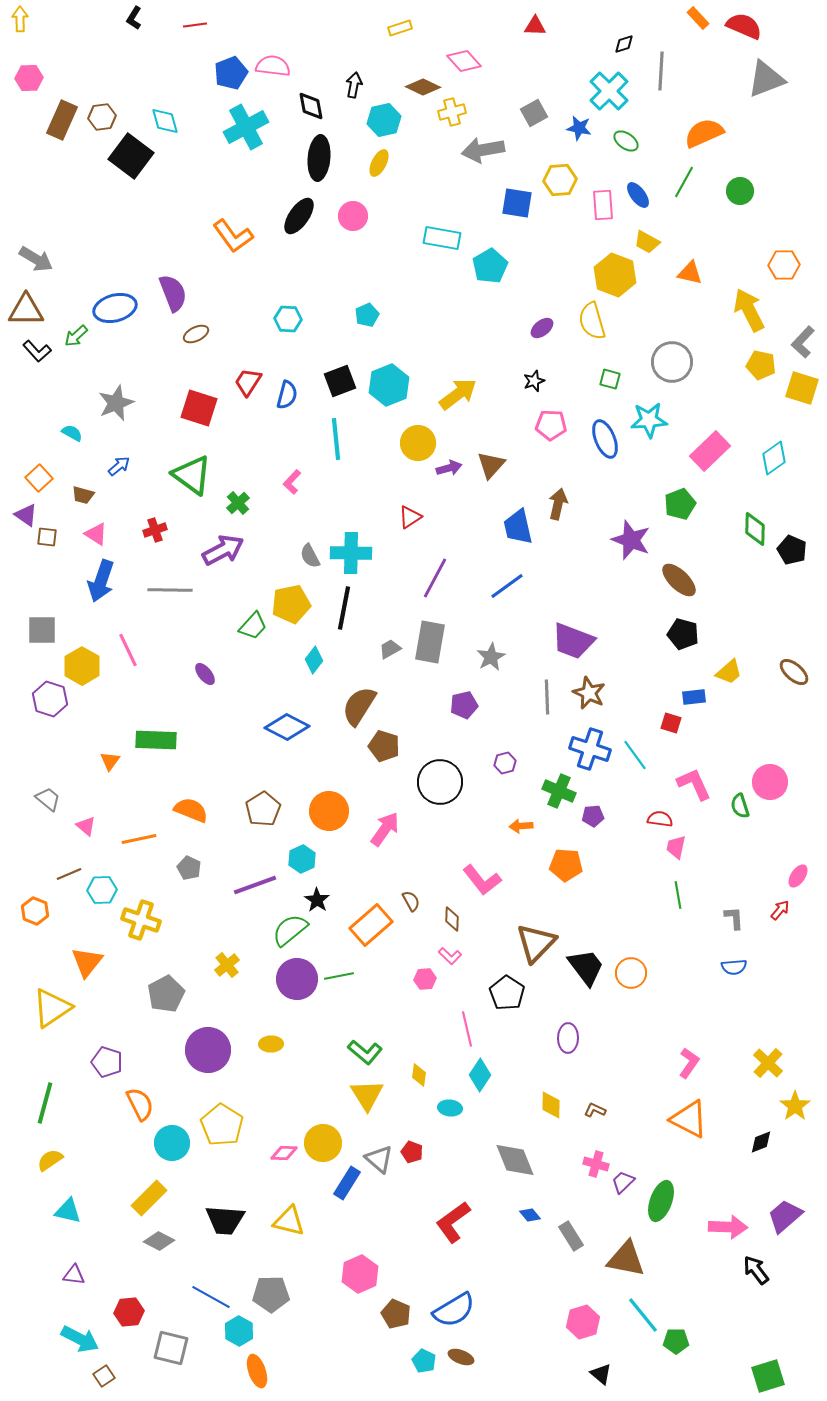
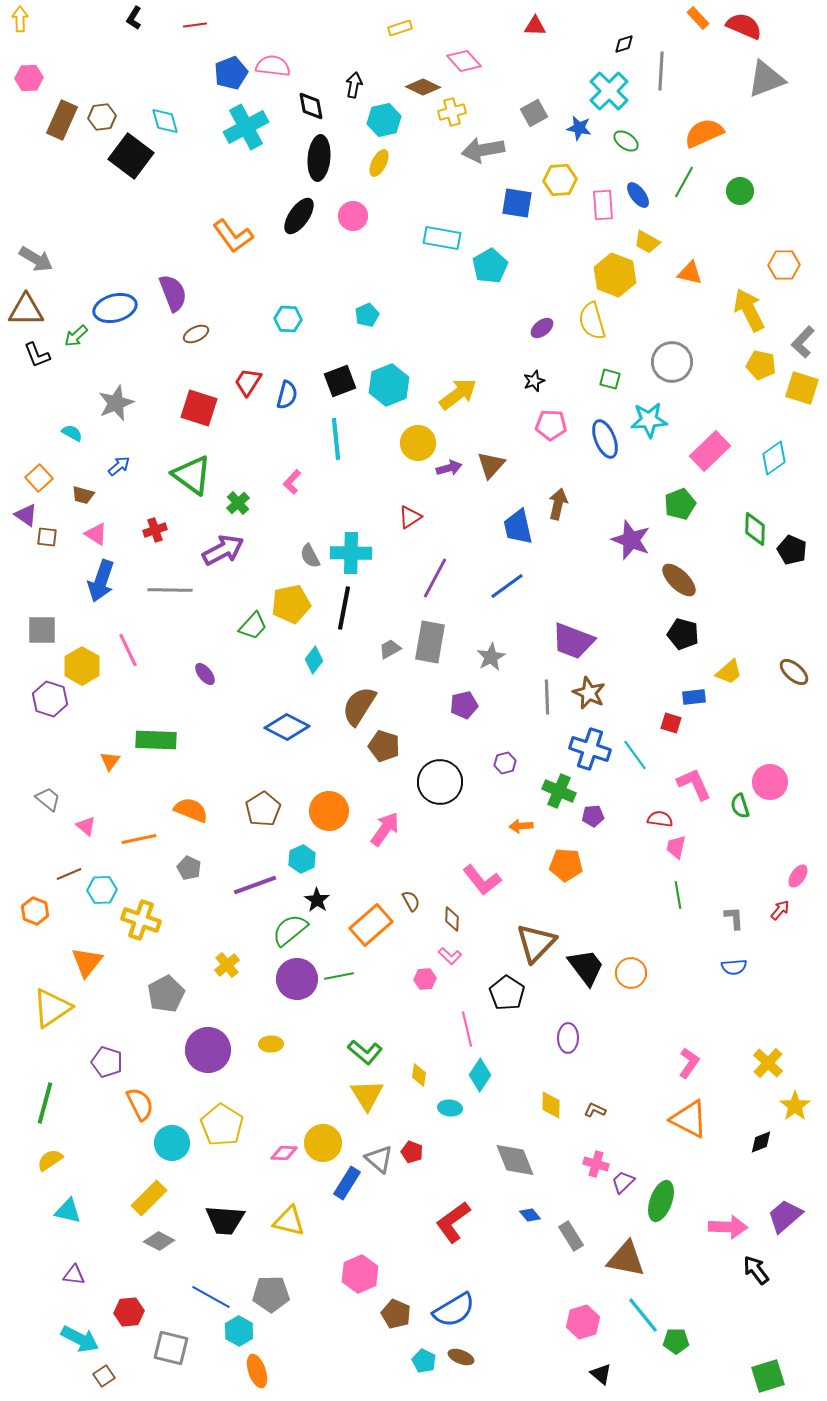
black L-shape at (37, 351): moved 4 px down; rotated 20 degrees clockwise
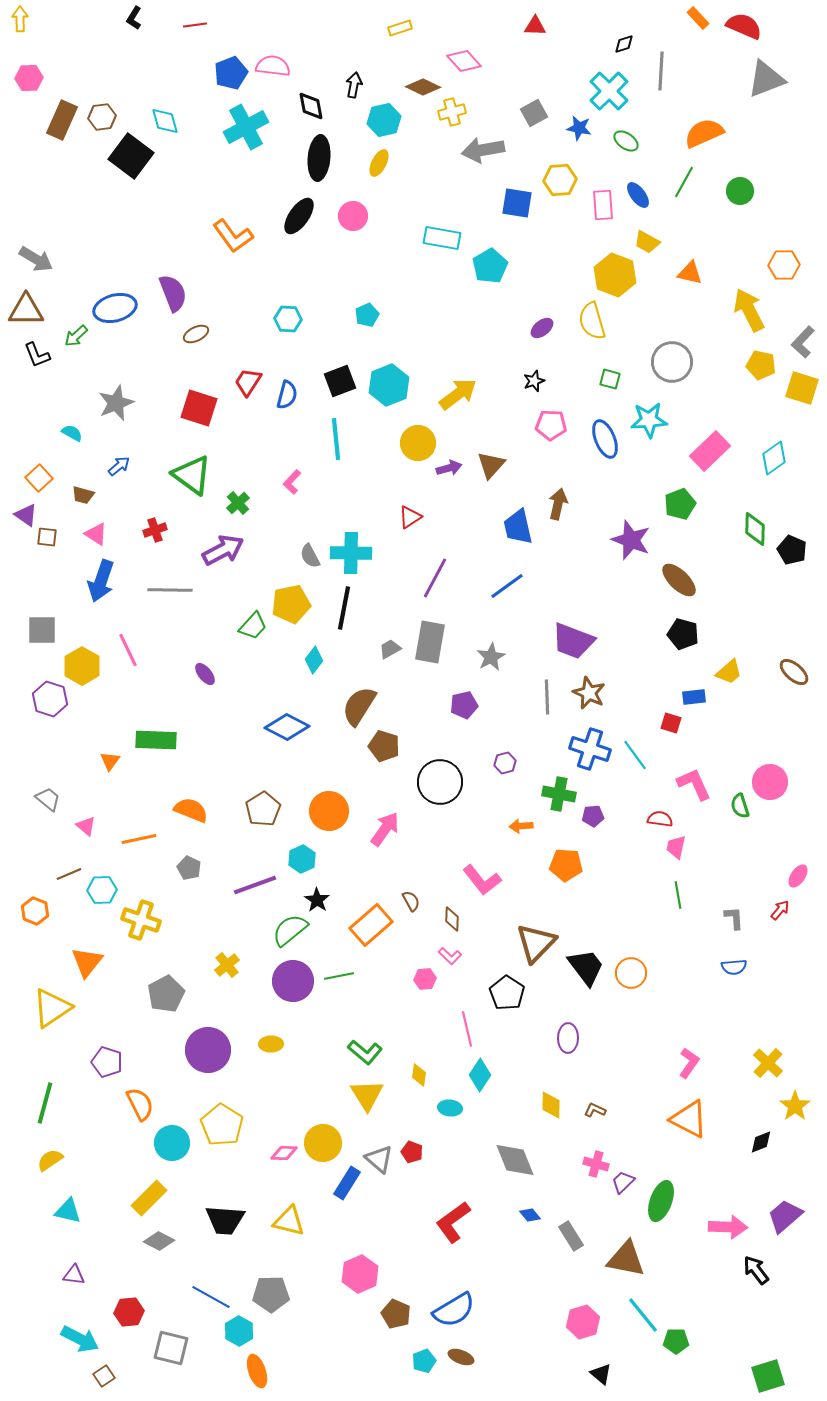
green cross at (559, 791): moved 3 px down; rotated 12 degrees counterclockwise
purple circle at (297, 979): moved 4 px left, 2 px down
cyan pentagon at (424, 1361): rotated 25 degrees clockwise
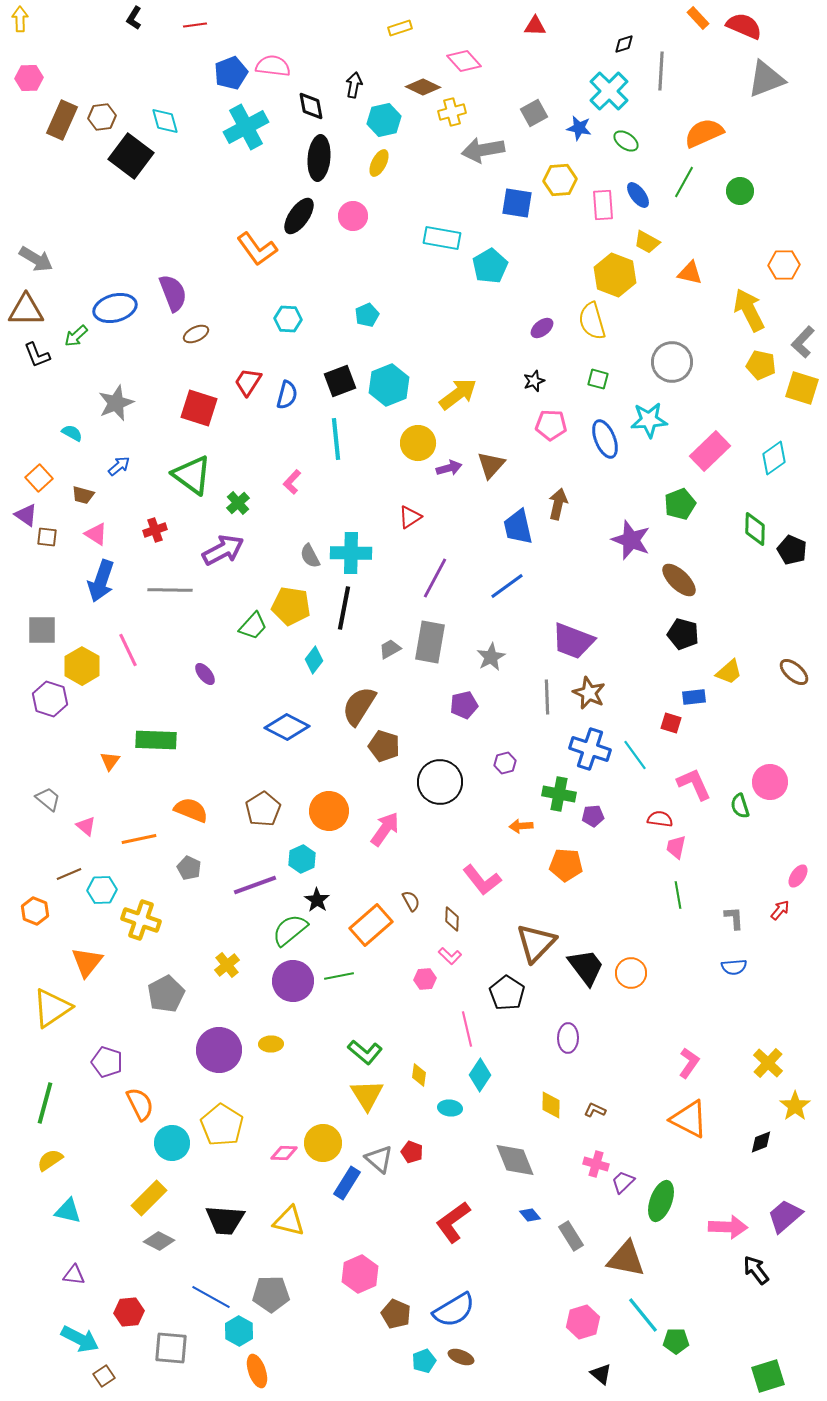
orange L-shape at (233, 236): moved 24 px right, 13 px down
green square at (610, 379): moved 12 px left
yellow pentagon at (291, 604): moved 2 px down; rotated 21 degrees clockwise
purple circle at (208, 1050): moved 11 px right
gray square at (171, 1348): rotated 9 degrees counterclockwise
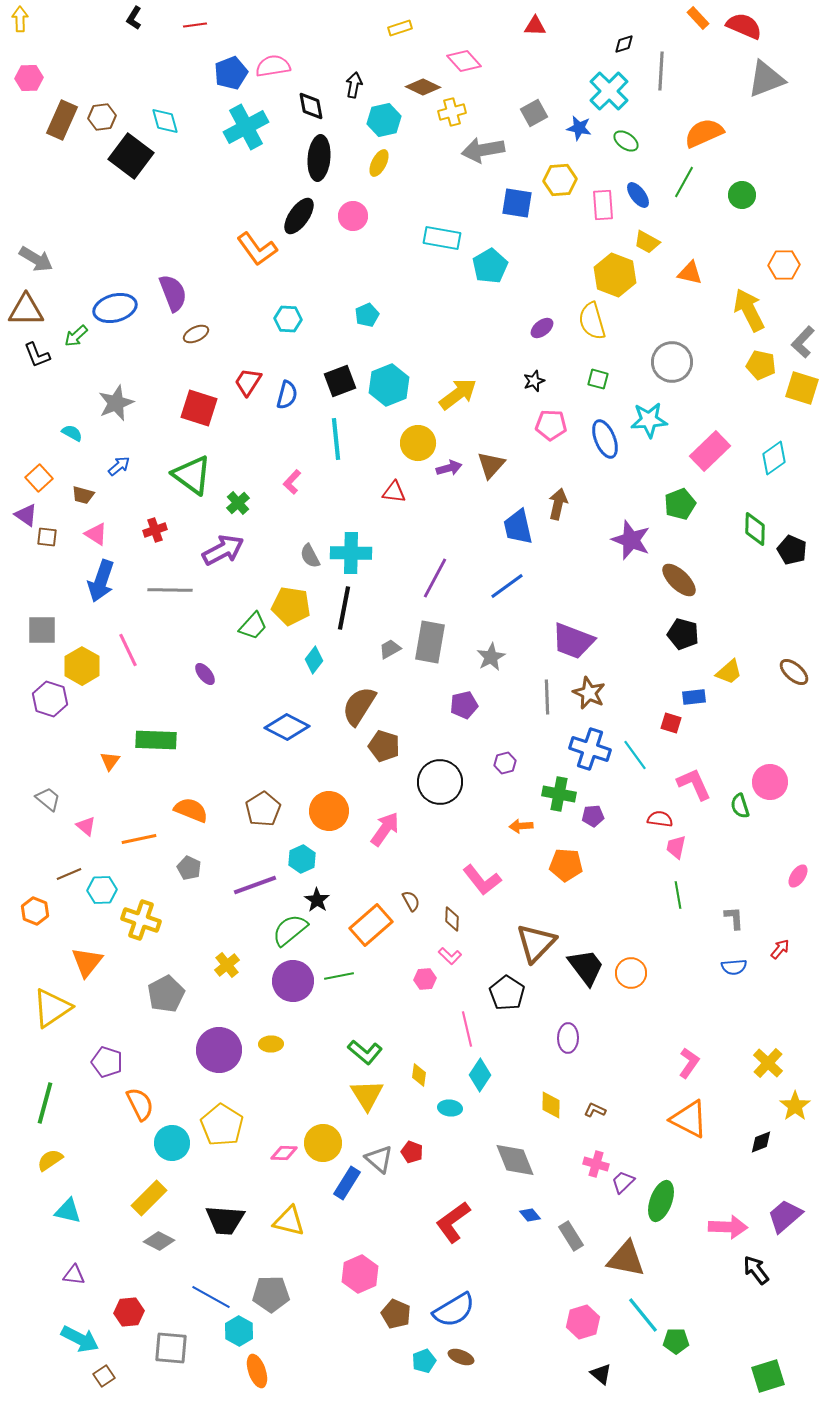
pink semicircle at (273, 66): rotated 16 degrees counterclockwise
green circle at (740, 191): moved 2 px right, 4 px down
red triangle at (410, 517): moved 16 px left, 25 px up; rotated 40 degrees clockwise
red arrow at (780, 910): moved 39 px down
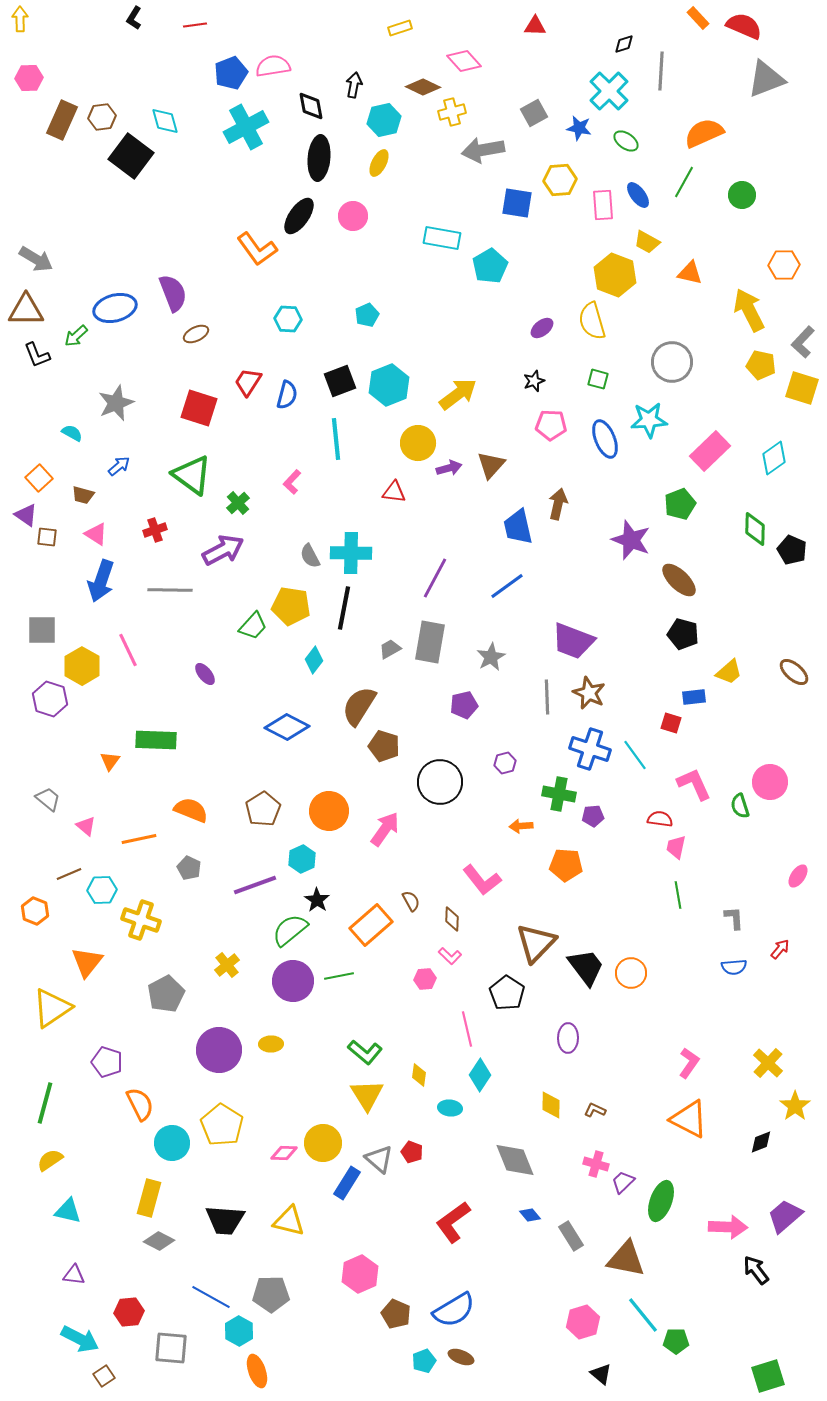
yellow rectangle at (149, 1198): rotated 30 degrees counterclockwise
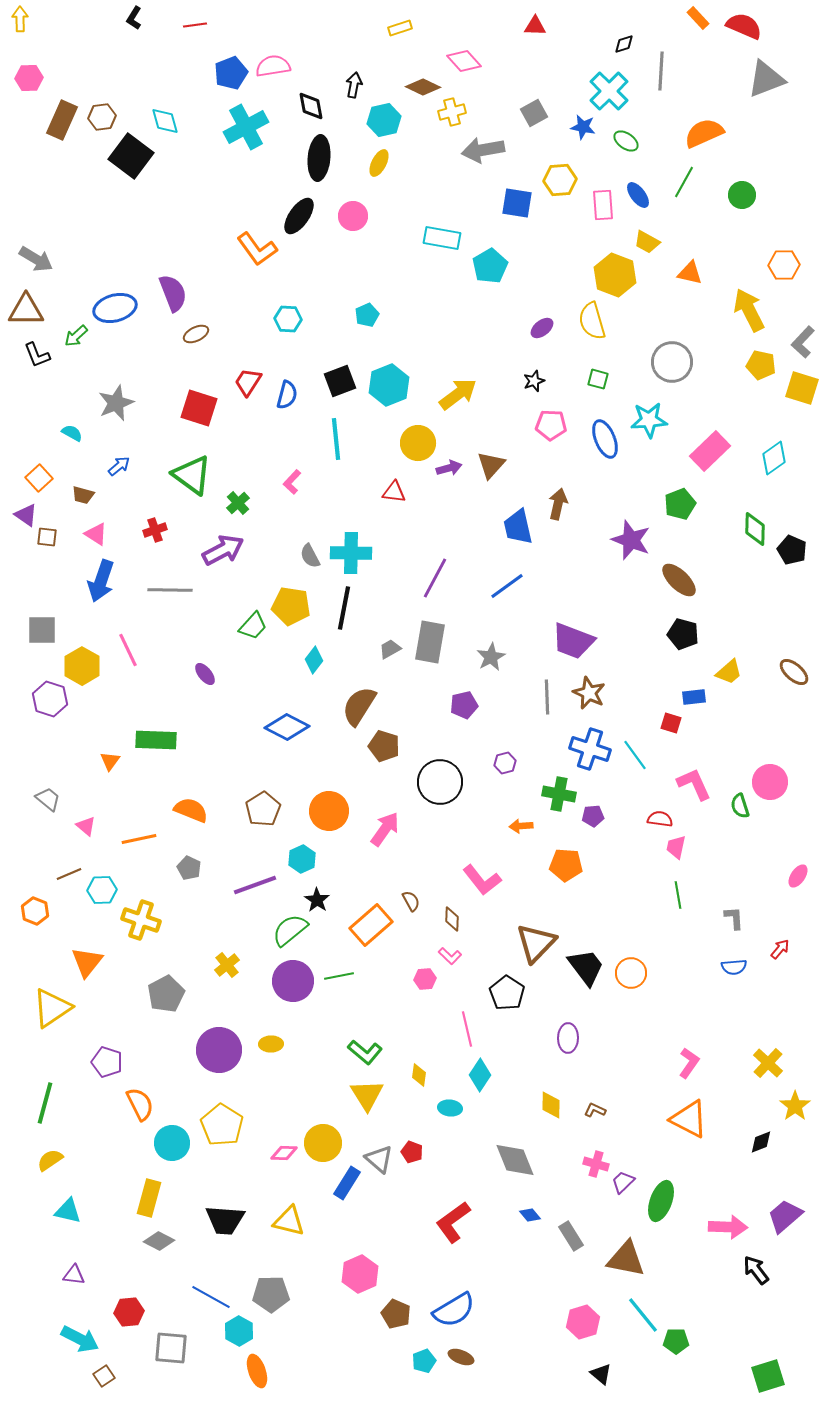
blue star at (579, 128): moved 4 px right, 1 px up
